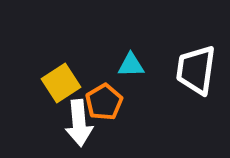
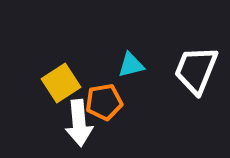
cyan triangle: rotated 12 degrees counterclockwise
white trapezoid: rotated 14 degrees clockwise
orange pentagon: rotated 21 degrees clockwise
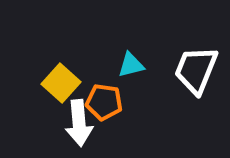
yellow square: rotated 15 degrees counterclockwise
orange pentagon: rotated 18 degrees clockwise
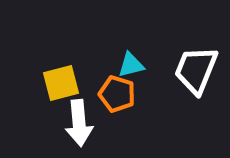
yellow square: rotated 33 degrees clockwise
orange pentagon: moved 13 px right, 8 px up; rotated 9 degrees clockwise
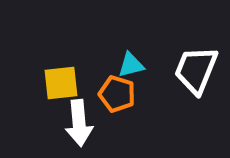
yellow square: rotated 9 degrees clockwise
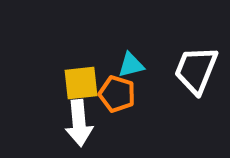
yellow square: moved 20 px right
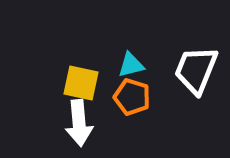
yellow square: rotated 18 degrees clockwise
orange pentagon: moved 15 px right, 3 px down
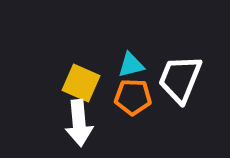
white trapezoid: moved 16 px left, 9 px down
yellow square: rotated 12 degrees clockwise
orange pentagon: moved 1 px right; rotated 15 degrees counterclockwise
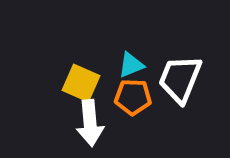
cyan triangle: rotated 8 degrees counterclockwise
white arrow: moved 11 px right
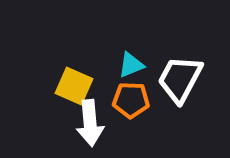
white trapezoid: rotated 6 degrees clockwise
yellow square: moved 7 px left, 3 px down
orange pentagon: moved 2 px left, 3 px down
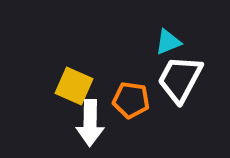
cyan triangle: moved 37 px right, 23 px up
orange pentagon: rotated 6 degrees clockwise
white arrow: rotated 6 degrees clockwise
